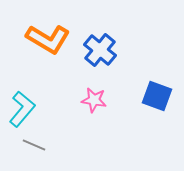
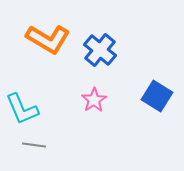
blue square: rotated 12 degrees clockwise
pink star: rotated 30 degrees clockwise
cyan L-shape: rotated 117 degrees clockwise
gray line: rotated 15 degrees counterclockwise
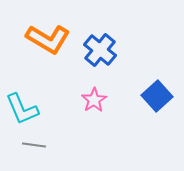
blue square: rotated 16 degrees clockwise
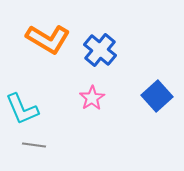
pink star: moved 2 px left, 2 px up
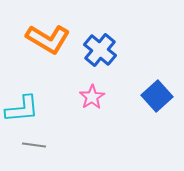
pink star: moved 1 px up
cyan L-shape: rotated 72 degrees counterclockwise
